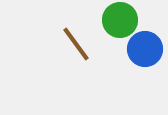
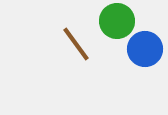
green circle: moved 3 px left, 1 px down
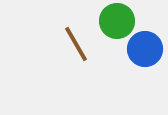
brown line: rotated 6 degrees clockwise
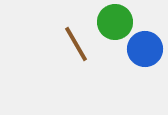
green circle: moved 2 px left, 1 px down
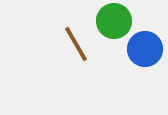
green circle: moved 1 px left, 1 px up
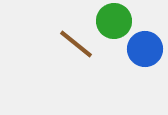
brown line: rotated 21 degrees counterclockwise
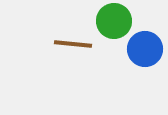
brown line: moved 3 px left; rotated 33 degrees counterclockwise
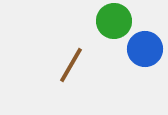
brown line: moved 2 px left, 21 px down; rotated 66 degrees counterclockwise
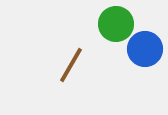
green circle: moved 2 px right, 3 px down
